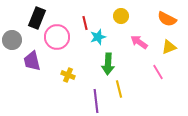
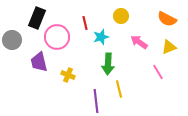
cyan star: moved 3 px right
purple trapezoid: moved 7 px right, 1 px down
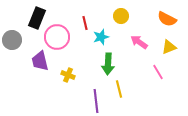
purple trapezoid: moved 1 px right, 1 px up
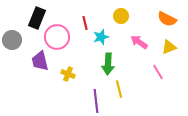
yellow cross: moved 1 px up
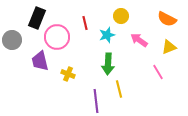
cyan star: moved 6 px right, 2 px up
pink arrow: moved 2 px up
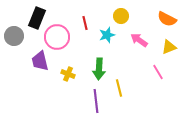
gray circle: moved 2 px right, 4 px up
green arrow: moved 9 px left, 5 px down
yellow line: moved 1 px up
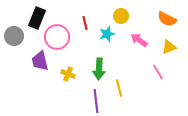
cyan star: moved 1 px up
